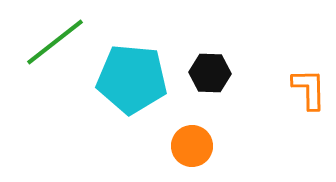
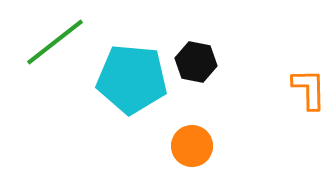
black hexagon: moved 14 px left, 11 px up; rotated 9 degrees clockwise
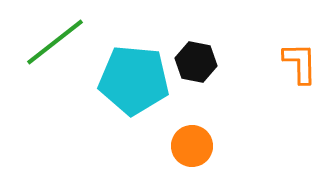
cyan pentagon: moved 2 px right, 1 px down
orange L-shape: moved 9 px left, 26 px up
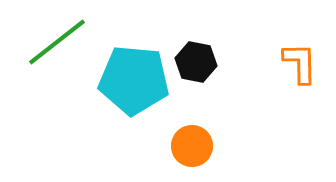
green line: moved 2 px right
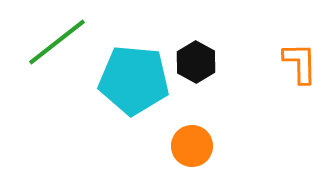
black hexagon: rotated 18 degrees clockwise
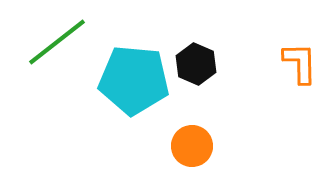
black hexagon: moved 2 px down; rotated 6 degrees counterclockwise
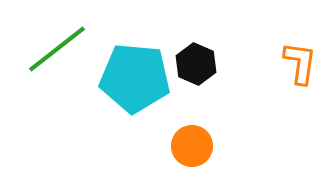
green line: moved 7 px down
orange L-shape: rotated 9 degrees clockwise
cyan pentagon: moved 1 px right, 2 px up
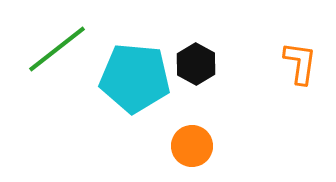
black hexagon: rotated 6 degrees clockwise
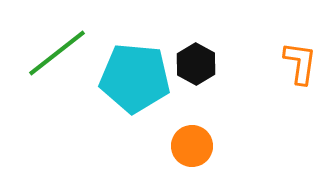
green line: moved 4 px down
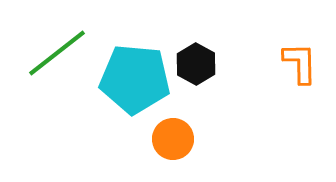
orange L-shape: rotated 9 degrees counterclockwise
cyan pentagon: moved 1 px down
orange circle: moved 19 px left, 7 px up
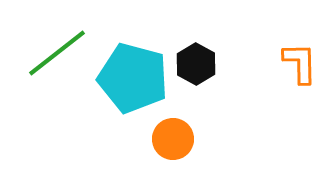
cyan pentagon: moved 2 px left, 1 px up; rotated 10 degrees clockwise
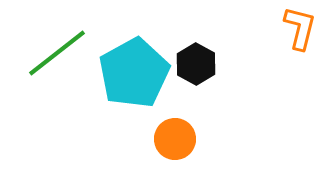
orange L-shape: moved 35 px up; rotated 15 degrees clockwise
cyan pentagon: moved 1 px right, 5 px up; rotated 28 degrees clockwise
orange circle: moved 2 px right
